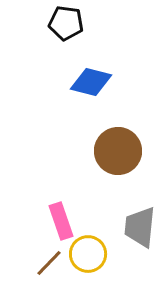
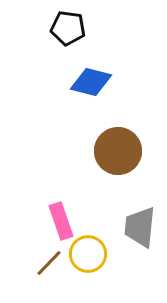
black pentagon: moved 2 px right, 5 px down
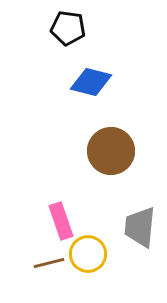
brown circle: moved 7 px left
brown line: rotated 32 degrees clockwise
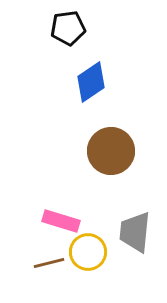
black pentagon: rotated 16 degrees counterclockwise
blue diamond: rotated 48 degrees counterclockwise
pink rectangle: rotated 54 degrees counterclockwise
gray trapezoid: moved 5 px left, 5 px down
yellow circle: moved 2 px up
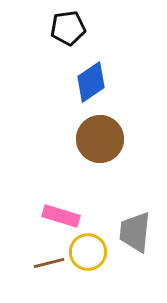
brown circle: moved 11 px left, 12 px up
pink rectangle: moved 5 px up
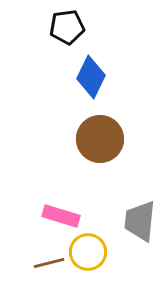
black pentagon: moved 1 px left, 1 px up
blue diamond: moved 5 px up; rotated 30 degrees counterclockwise
gray trapezoid: moved 5 px right, 11 px up
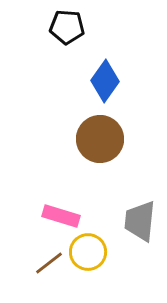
black pentagon: rotated 12 degrees clockwise
blue diamond: moved 14 px right, 4 px down; rotated 9 degrees clockwise
brown line: rotated 24 degrees counterclockwise
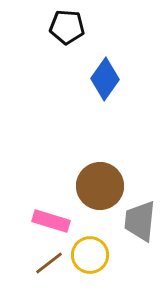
blue diamond: moved 2 px up
brown circle: moved 47 px down
pink rectangle: moved 10 px left, 5 px down
yellow circle: moved 2 px right, 3 px down
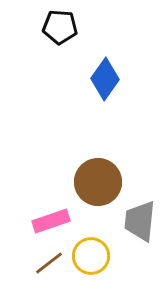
black pentagon: moved 7 px left
brown circle: moved 2 px left, 4 px up
pink rectangle: rotated 36 degrees counterclockwise
yellow circle: moved 1 px right, 1 px down
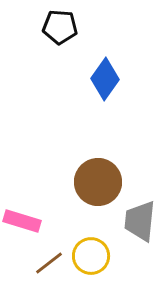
pink rectangle: moved 29 px left; rotated 36 degrees clockwise
